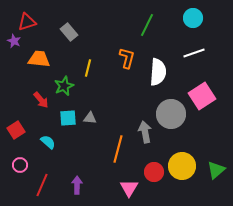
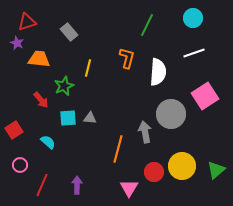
purple star: moved 3 px right, 2 px down
pink square: moved 3 px right
red square: moved 2 px left
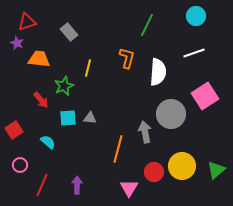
cyan circle: moved 3 px right, 2 px up
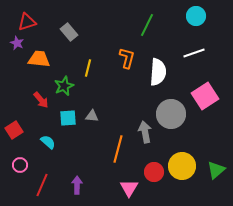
gray triangle: moved 2 px right, 2 px up
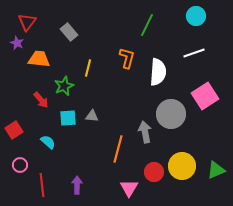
red triangle: rotated 36 degrees counterclockwise
green triangle: rotated 18 degrees clockwise
red line: rotated 30 degrees counterclockwise
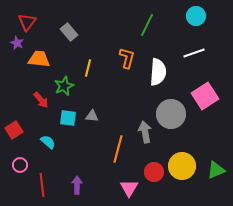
cyan square: rotated 12 degrees clockwise
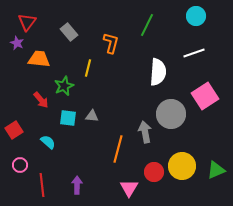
orange L-shape: moved 16 px left, 15 px up
